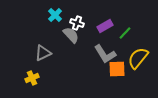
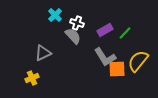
purple rectangle: moved 4 px down
gray semicircle: moved 2 px right, 1 px down
gray L-shape: moved 3 px down
yellow semicircle: moved 3 px down
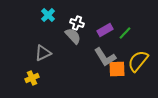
cyan cross: moved 7 px left
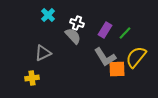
purple rectangle: rotated 28 degrees counterclockwise
yellow semicircle: moved 2 px left, 4 px up
yellow cross: rotated 16 degrees clockwise
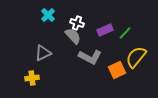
purple rectangle: rotated 35 degrees clockwise
gray L-shape: moved 15 px left; rotated 30 degrees counterclockwise
orange square: moved 1 px down; rotated 24 degrees counterclockwise
